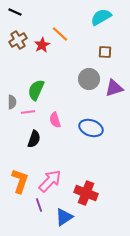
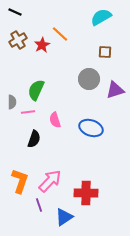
purple triangle: moved 1 px right, 2 px down
red cross: rotated 20 degrees counterclockwise
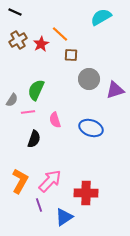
red star: moved 1 px left, 1 px up
brown square: moved 34 px left, 3 px down
gray semicircle: moved 2 px up; rotated 32 degrees clockwise
orange L-shape: rotated 10 degrees clockwise
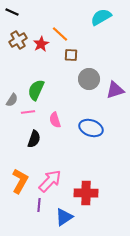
black line: moved 3 px left
purple line: rotated 24 degrees clockwise
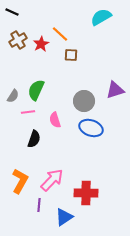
gray circle: moved 5 px left, 22 px down
gray semicircle: moved 1 px right, 4 px up
pink arrow: moved 2 px right, 1 px up
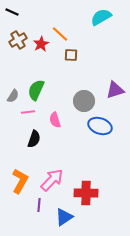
blue ellipse: moved 9 px right, 2 px up
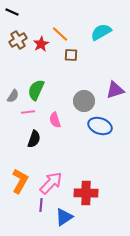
cyan semicircle: moved 15 px down
pink arrow: moved 1 px left, 3 px down
purple line: moved 2 px right
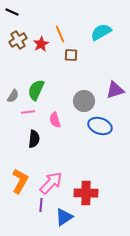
orange line: rotated 24 degrees clockwise
black semicircle: rotated 12 degrees counterclockwise
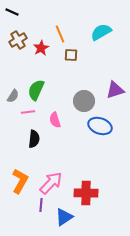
red star: moved 4 px down
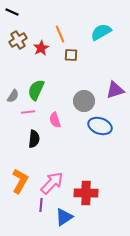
pink arrow: moved 1 px right
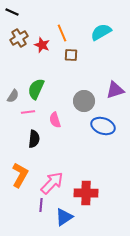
orange line: moved 2 px right, 1 px up
brown cross: moved 1 px right, 2 px up
red star: moved 1 px right, 3 px up; rotated 21 degrees counterclockwise
green semicircle: moved 1 px up
blue ellipse: moved 3 px right
orange L-shape: moved 6 px up
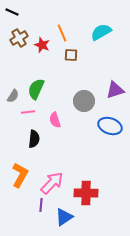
blue ellipse: moved 7 px right
